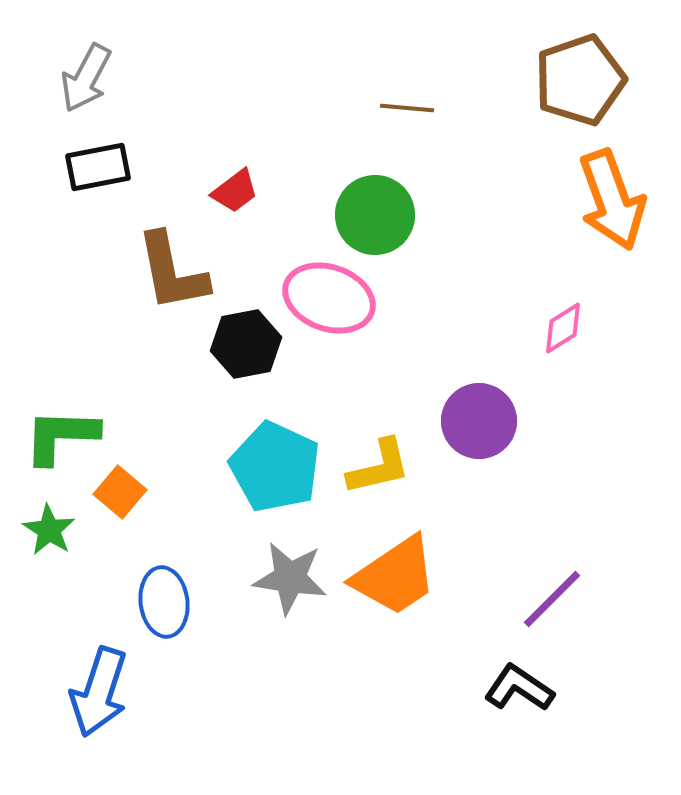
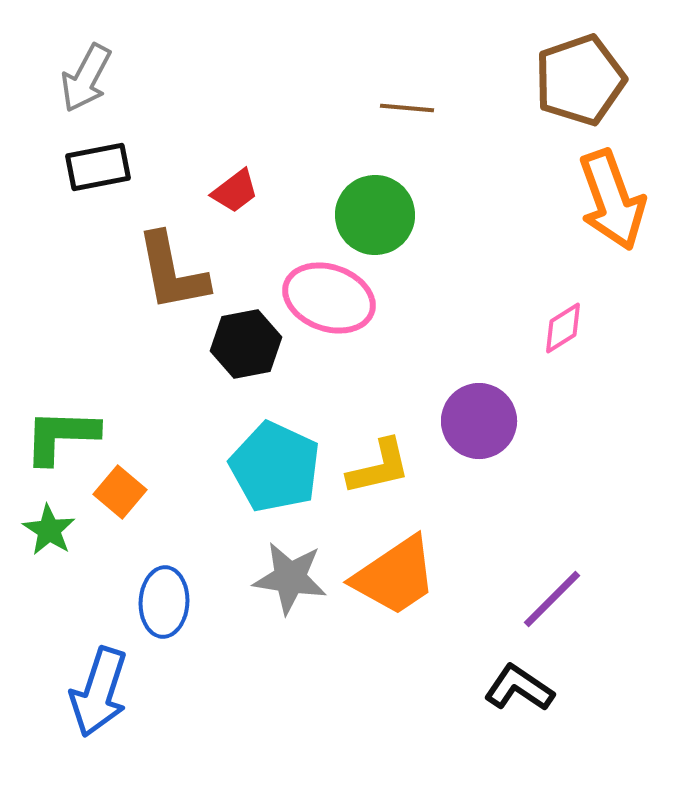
blue ellipse: rotated 10 degrees clockwise
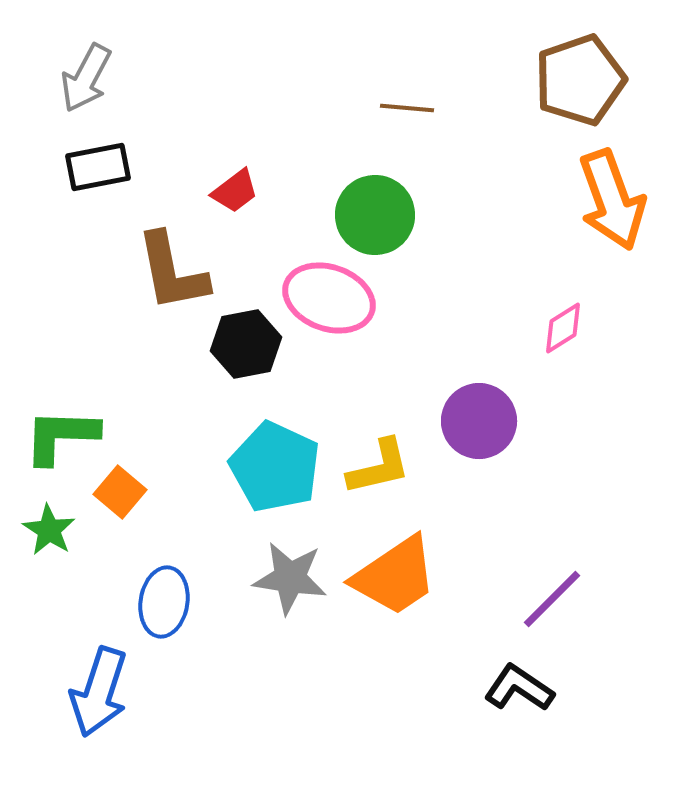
blue ellipse: rotated 6 degrees clockwise
